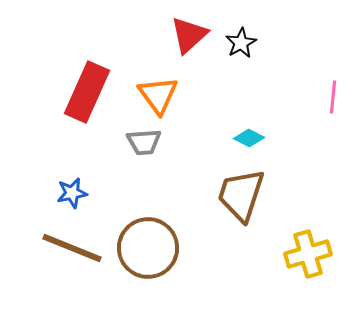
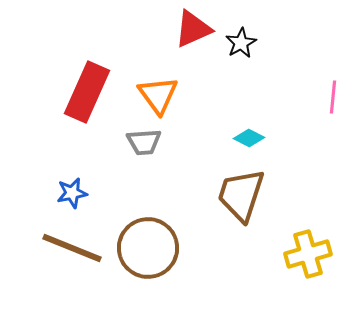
red triangle: moved 4 px right, 6 px up; rotated 18 degrees clockwise
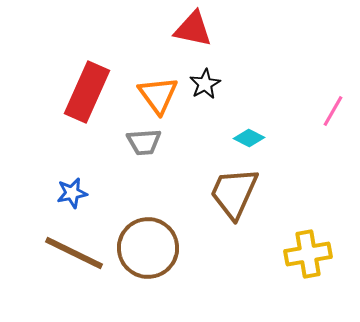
red triangle: rotated 36 degrees clockwise
black star: moved 36 px left, 41 px down
pink line: moved 14 px down; rotated 24 degrees clockwise
brown trapezoid: moved 7 px left, 2 px up; rotated 6 degrees clockwise
brown line: moved 2 px right, 5 px down; rotated 4 degrees clockwise
yellow cross: rotated 6 degrees clockwise
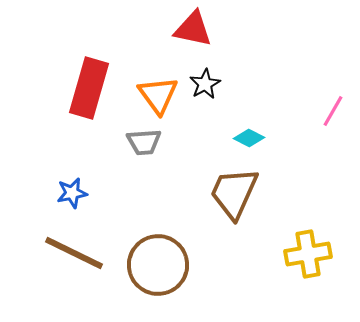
red rectangle: moved 2 px right, 4 px up; rotated 8 degrees counterclockwise
brown circle: moved 10 px right, 17 px down
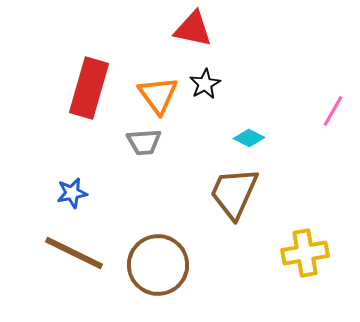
yellow cross: moved 3 px left, 1 px up
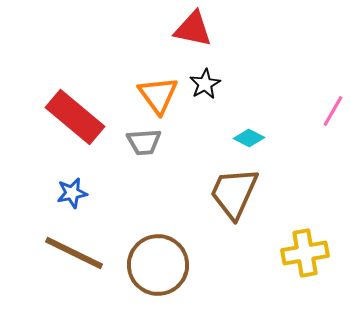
red rectangle: moved 14 px left, 29 px down; rotated 66 degrees counterclockwise
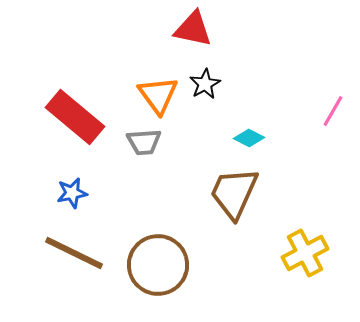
yellow cross: rotated 18 degrees counterclockwise
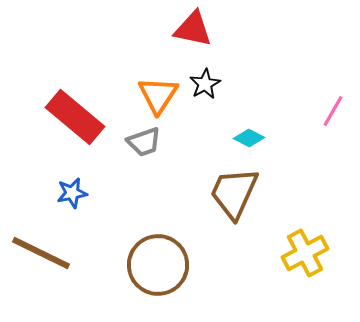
orange triangle: rotated 9 degrees clockwise
gray trapezoid: rotated 15 degrees counterclockwise
brown line: moved 33 px left
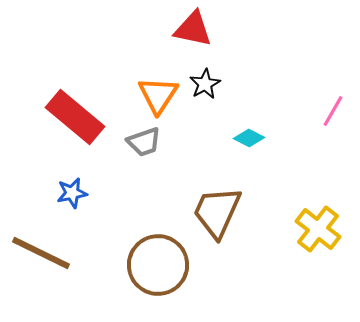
brown trapezoid: moved 17 px left, 19 px down
yellow cross: moved 13 px right, 24 px up; rotated 24 degrees counterclockwise
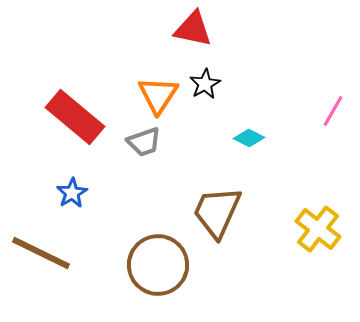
blue star: rotated 20 degrees counterclockwise
